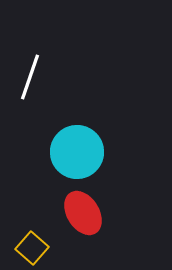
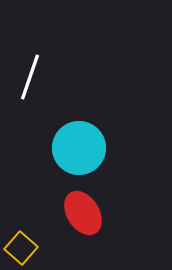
cyan circle: moved 2 px right, 4 px up
yellow square: moved 11 px left
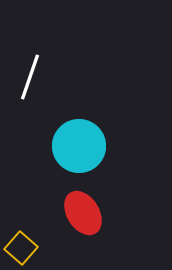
cyan circle: moved 2 px up
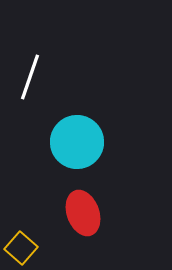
cyan circle: moved 2 px left, 4 px up
red ellipse: rotated 12 degrees clockwise
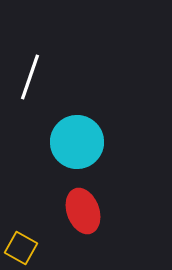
red ellipse: moved 2 px up
yellow square: rotated 12 degrees counterclockwise
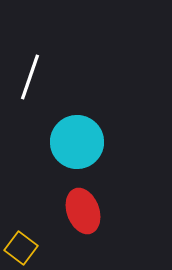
yellow square: rotated 8 degrees clockwise
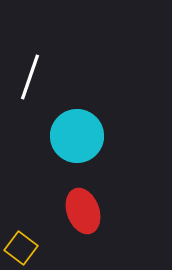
cyan circle: moved 6 px up
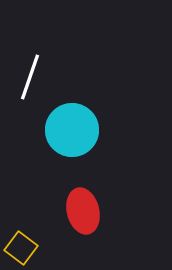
cyan circle: moved 5 px left, 6 px up
red ellipse: rotated 6 degrees clockwise
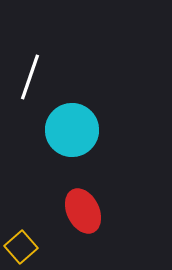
red ellipse: rotated 12 degrees counterclockwise
yellow square: moved 1 px up; rotated 12 degrees clockwise
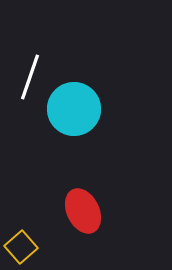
cyan circle: moved 2 px right, 21 px up
